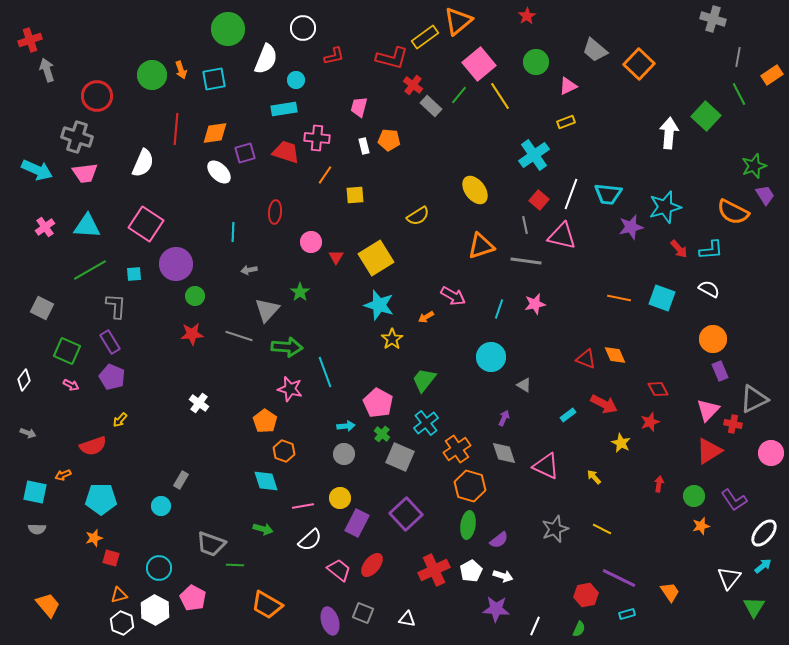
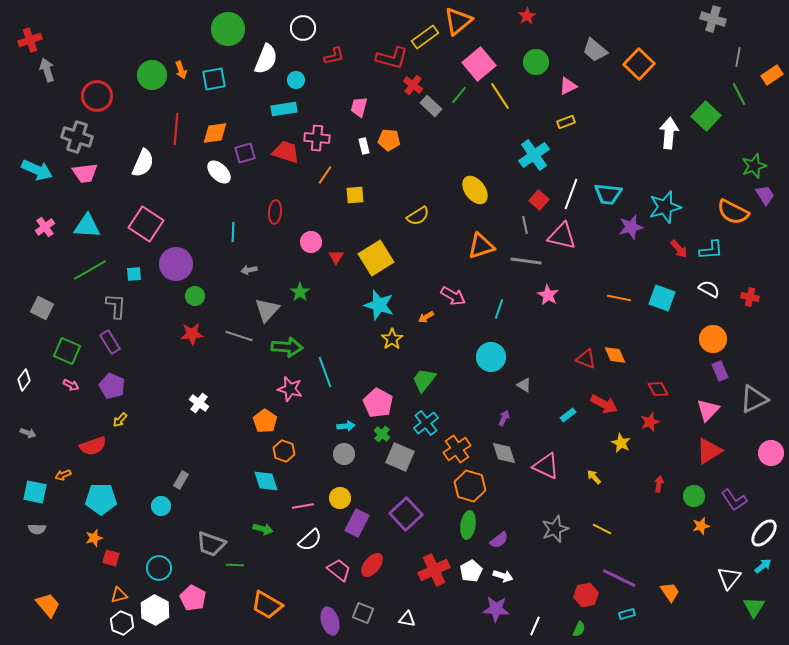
pink star at (535, 304): moved 13 px right, 9 px up; rotated 30 degrees counterclockwise
purple pentagon at (112, 377): moved 9 px down
red cross at (733, 424): moved 17 px right, 127 px up
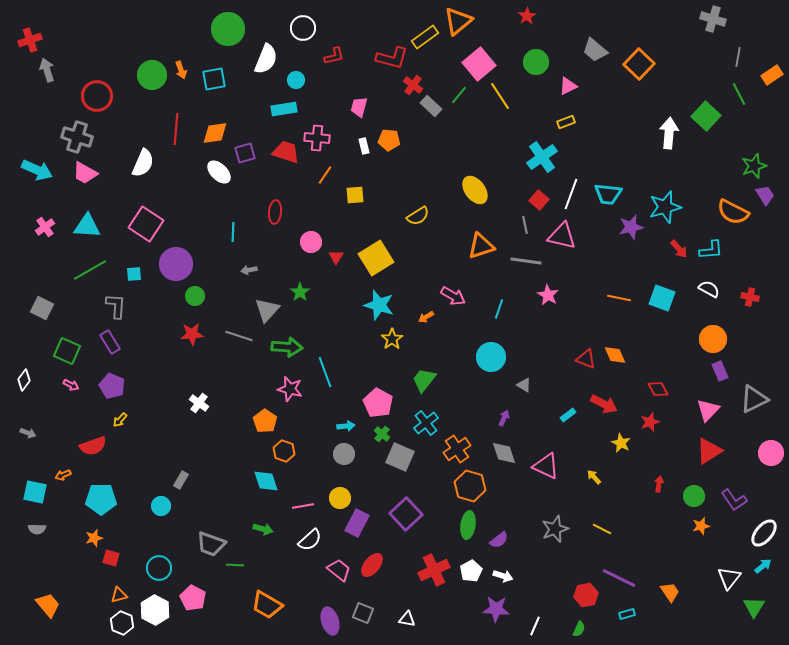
cyan cross at (534, 155): moved 8 px right, 2 px down
pink trapezoid at (85, 173): rotated 36 degrees clockwise
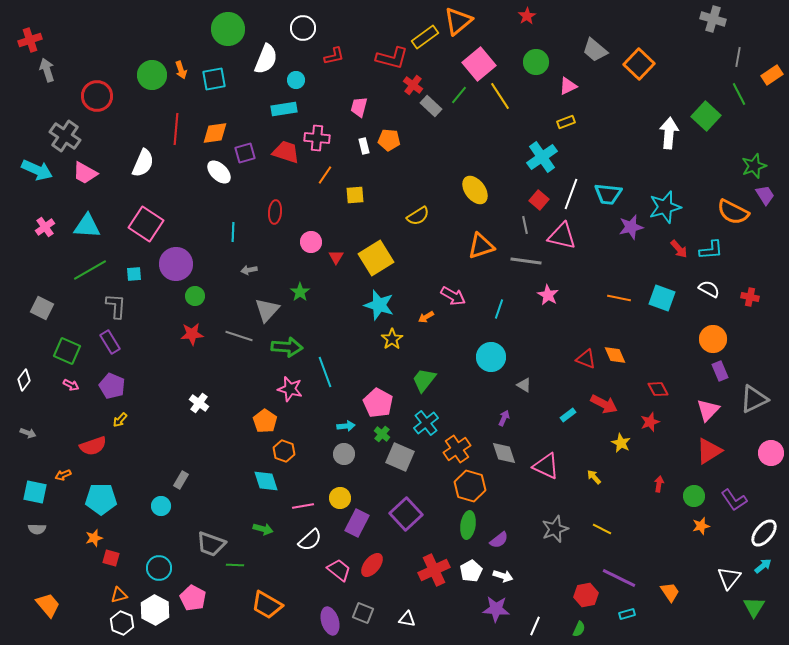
gray cross at (77, 137): moved 12 px left, 1 px up; rotated 16 degrees clockwise
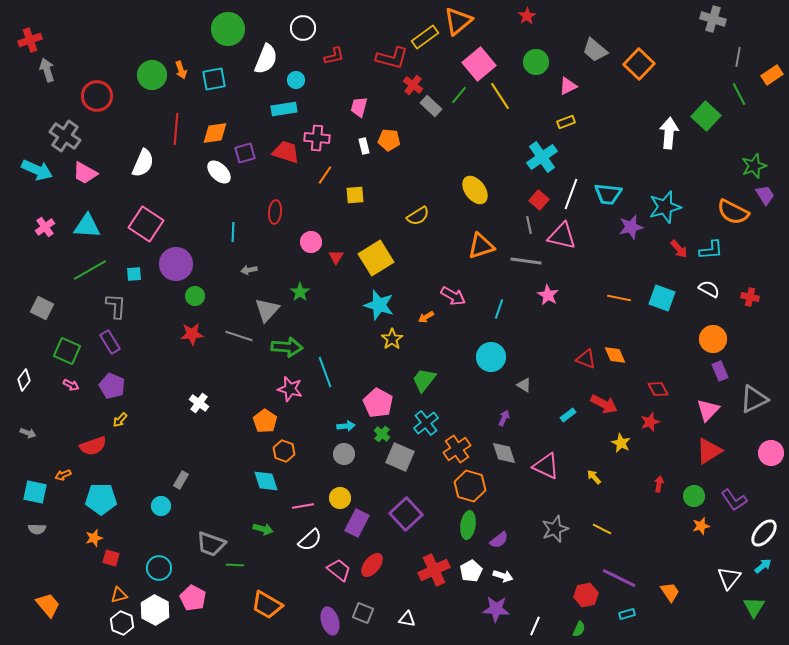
gray line at (525, 225): moved 4 px right
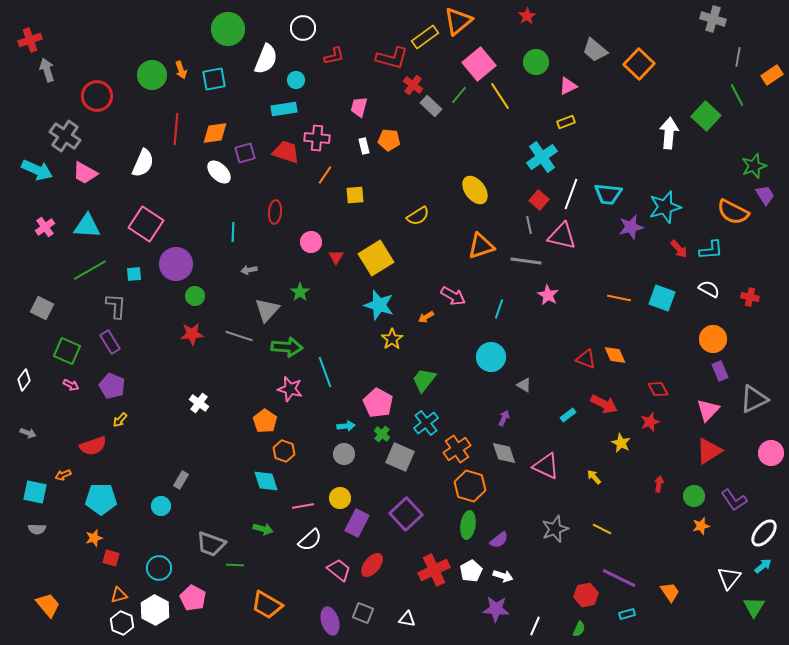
green line at (739, 94): moved 2 px left, 1 px down
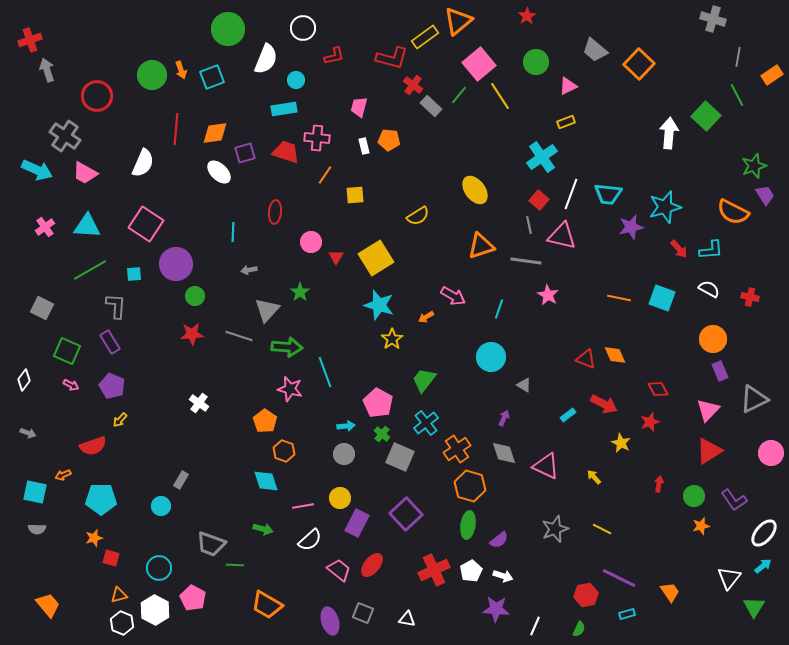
cyan square at (214, 79): moved 2 px left, 2 px up; rotated 10 degrees counterclockwise
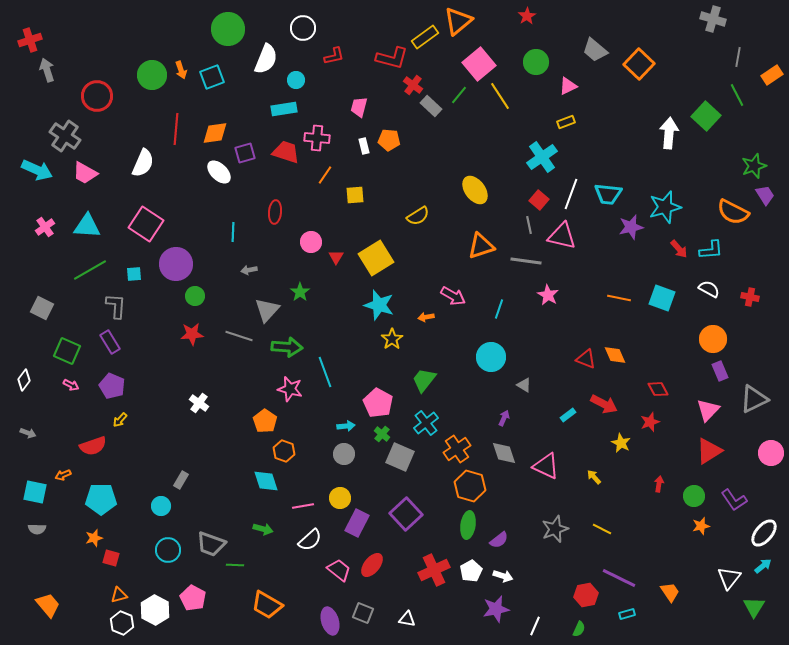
orange arrow at (426, 317): rotated 21 degrees clockwise
cyan circle at (159, 568): moved 9 px right, 18 px up
purple star at (496, 609): rotated 16 degrees counterclockwise
